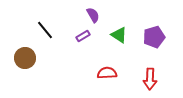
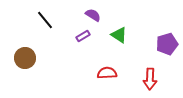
purple semicircle: rotated 28 degrees counterclockwise
black line: moved 10 px up
purple pentagon: moved 13 px right, 7 px down
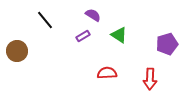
brown circle: moved 8 px left, 7 px up
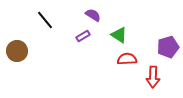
purple pentagon: moved 1 px right, 3 px down
red semicircle: moved 20 px right, 14 px up
red arrow: moved 3 px right, 2 px up
